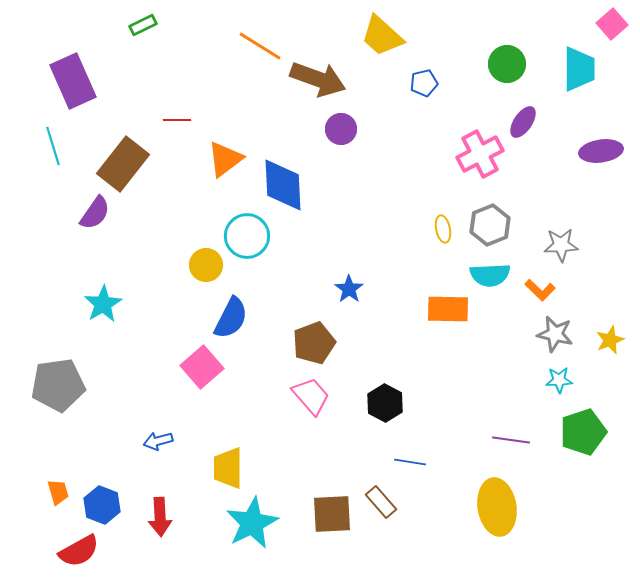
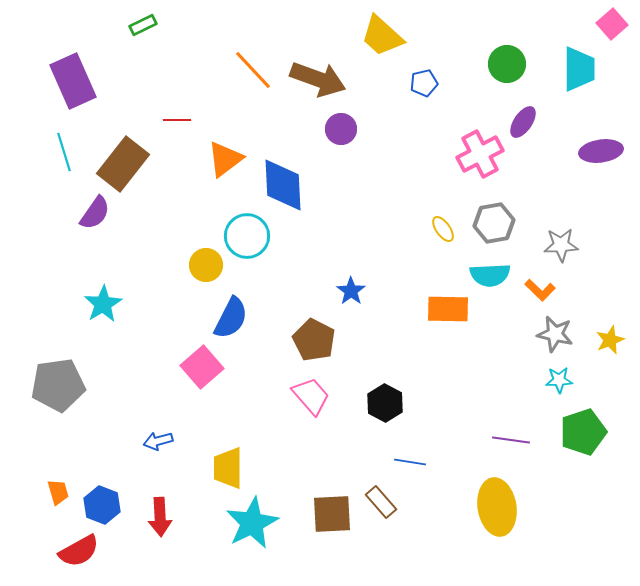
orange line at (260, 46): moved 7 px left, 24 px down; rotated 15 degrees clockwise
cyan line at (53, 146): moved 11 px right, 6 px down
gray hexagon at (490, 225): moved 4 px right, 2 px up; rotated 12 degrees clockwise
yellow ellipse at (443, 229): rotated 24 degrees counterclockwise
blue star at (349, 289): moved 2 px right, 2 px down
brown pentagon at (314, 343): moved 3 px up; rotated 24 degrees counterclockwise
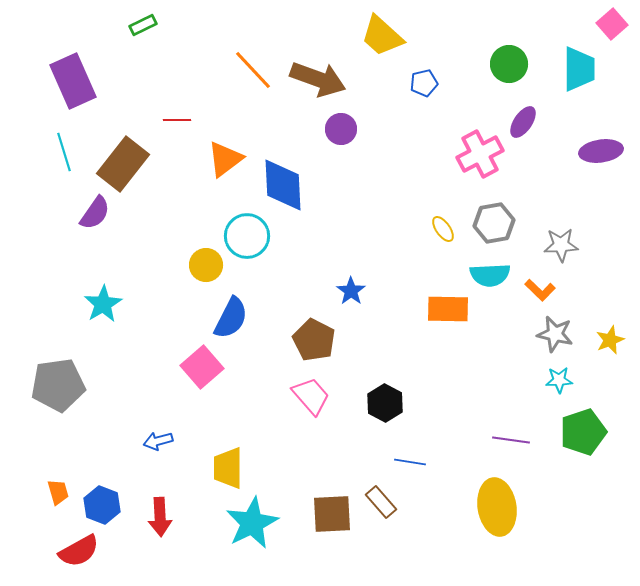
green circle at (507, 64): moved 2 px right
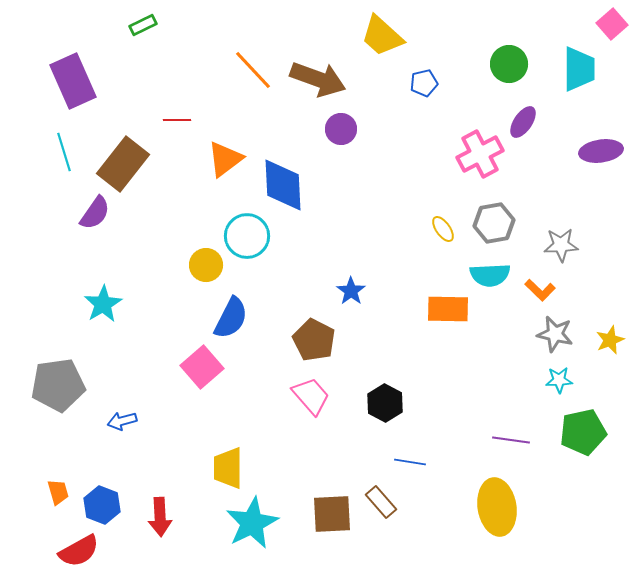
green pentagon at (583, 432): rotated 6 degrees clockwise
blue arrow at (158, 441): moved 36 px left, 20 px up
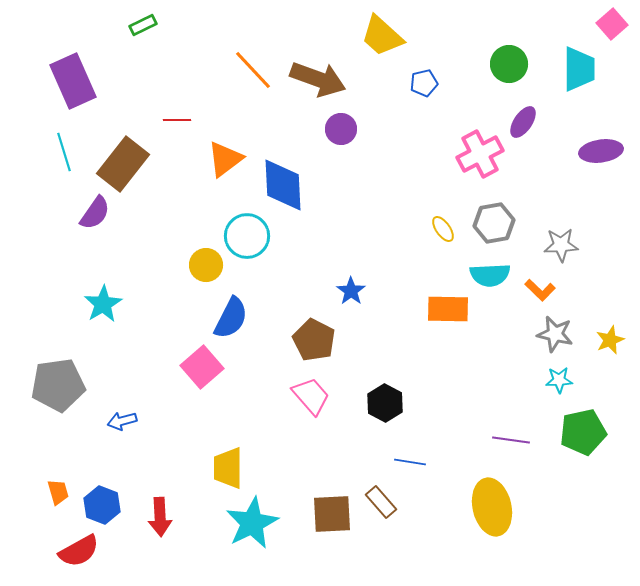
yellow ellipse at (497, 507): moved 5 px left; rotated 4 degrees counterclockwise
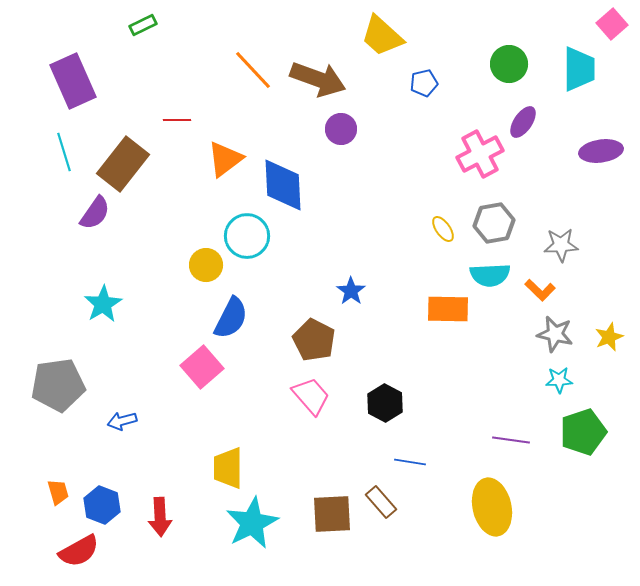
yellow star at (610, 340): moved 1 px left, 3 px up
green pentagon at (583, 432): rotated 6 degrees counterclockwise
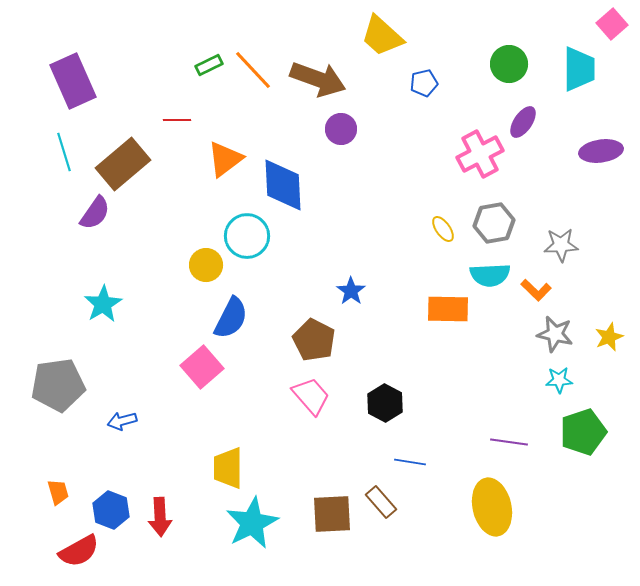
green rectangle at (143, 25): moved 66 px right, 40 px down
brown rectangle at (123, 164): rotated 12 degrees clockwise
orange L-shape at (540, 290): moved 4 px left
purple line at (511, 440): moved 2 px left, 2 px down
blue hexagon at (102, 505): moved 9 px right, 5 px down
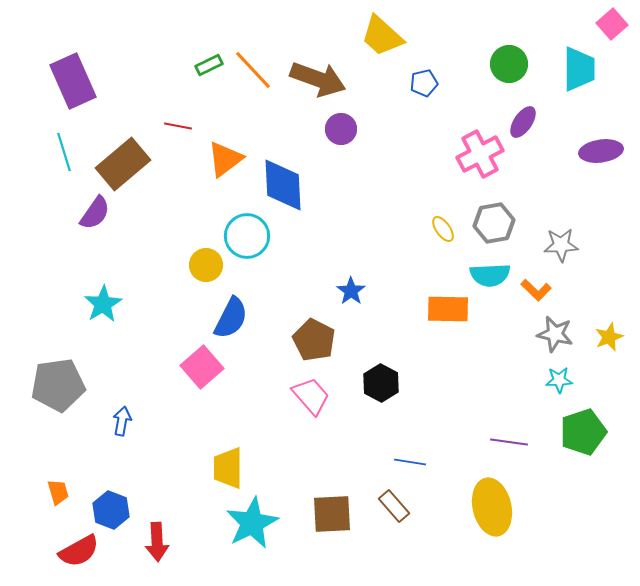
red line at (177, 120): moved 1 px right, 6 px down; rotated 12 degrees clockwise
black hexagon at (385, 403): moved 4 px left, 20 px up
blue arrow at (122, 421): rotated 116 degrees clockwise
brown rectangle at (381, 502): moved 13 px right, 4 px down
red arrow at (160, 517): moved 3 px left, 25 px down
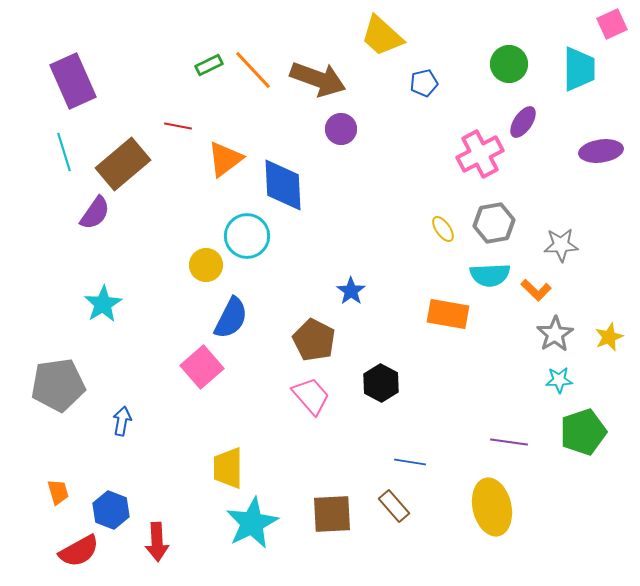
pink square at (612, 24): rotated 16 degrees clockwise
orange rectangle at (448, 309): moved 5 px down; rotated 9 degrees clockwise
gray star at (555, 334): rotated 27 degrees clockwise
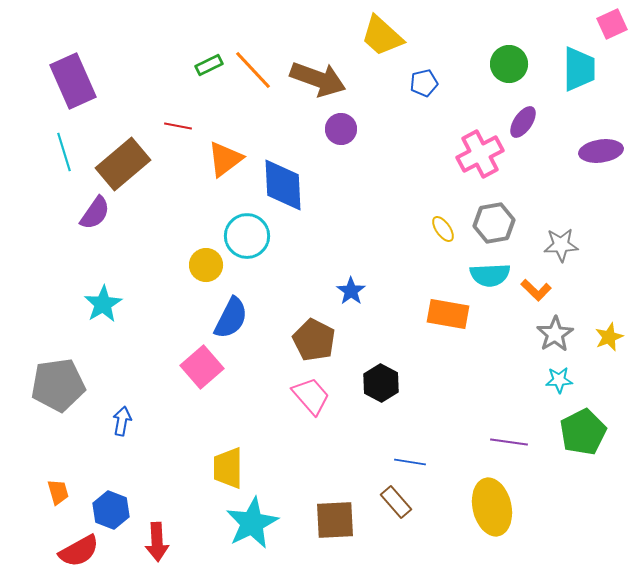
green pentagon at (583, 432): rotated 9 degrees counterclockwise
brown rectangle at (394, 506): moved 2 px right, 4 px up
brown square at (332, 514): moved 3 px right, 6 px down
